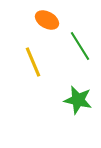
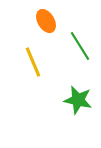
orange ellipse: moved 1 px left, 1 px down; rotated 30 degrees clockwise
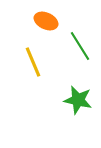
orange ellipse: rotated 35 degrees counterclockwise
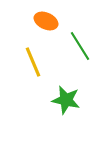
green star: moved 12 px left
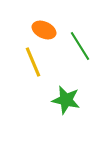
orange ellipse: moved 2 px left, 9 px down
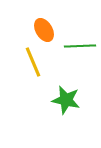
orange ellipse: rotated 35 degrees clockwise
green line: rotated 60 degrees counterclockwise
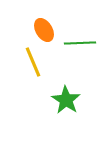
green line: moved 3 px up
green star: rotated 20 degrees clockwise
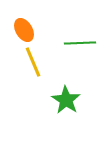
orange ellipse: moved 20 px left
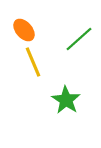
orange ellipse: rotated 10 degrees counterclockwise
green line: moved 1 px left, 4 px up; rotated 40 degrees counterclockwise
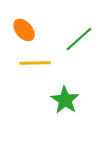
yellow line: moved 2 px right, 1 px down; rotated 68 degrees counterclockwise
green star: moved 1 px left
